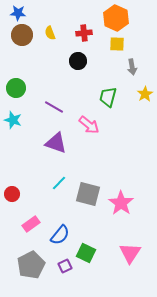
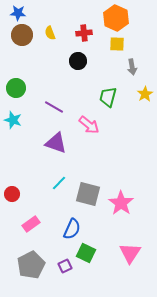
blue semicircle: moved 12 px right, 6 px up; rotated 15 degrees counterclockwise
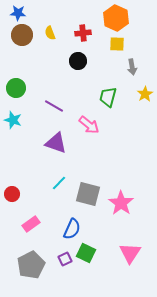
red cross: moved 1 px left
purple line: moved 1 px up
purple square: moved 7 px up
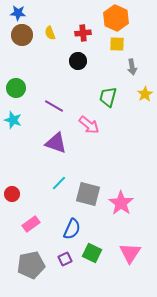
green square: moved 6 px right
gray pentagon: rotated 16 degrees clockwise
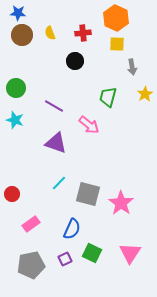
black circle: moved 3 px left
cyan star: moved 2 px right
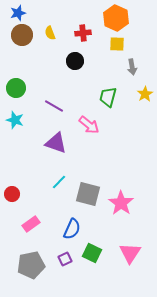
blue star: rotated 21 degrees counterclockwise
cyan line: moved 1 px up
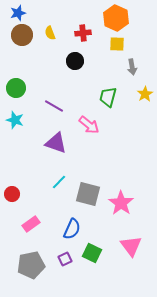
pink triangle: moved 1 px right, 7 px up; rotated 10 degrees counterclockwise
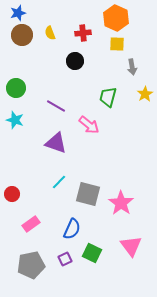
purple line: moved 2 px right
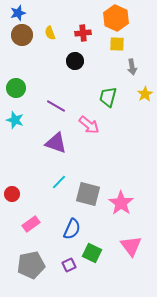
purple square: moved 4 px right, 6 px down
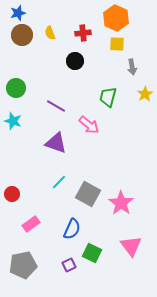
cyan star: moved 2 px left, 1 px down
gray square: rotated 15 degrees clockwise
gray pentagon: moved 8 px left
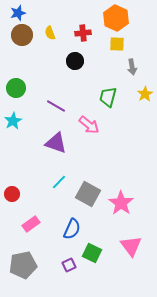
cyan star: rotated 24 degrees clockwise
